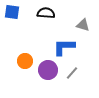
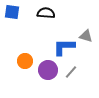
gray triangle: moved 3 px right, 11 px down
gray line: moved 1 px left, 1 px up
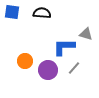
black semicircle: moved 4 px left
gray triangle: moved 2 px up
gray line: moved 3 px right, 4 px up
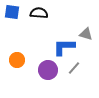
black semicircle: moved 3 px left
orange circle: moved 8 px left, 1 px up
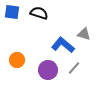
black semicircle: rotated 12 degrees clockwise
gray triangle: moved 2 px left
blue L-shape: moved 1 px left, 2 px up; rotated 40 degrees clockwise
